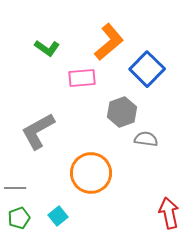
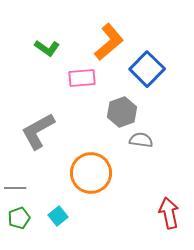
gray semicircle: moved 5 px left, 1 px down
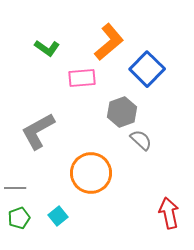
gray semicircle: rotated 35 degrees clockwise
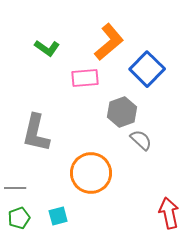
pink rectangle: moved 3 px right
gray L-shape: moved 2 px left, 2 px down; rotated 48 degrees counterclockwise
cyan square: rotated 24 degrees clockwise
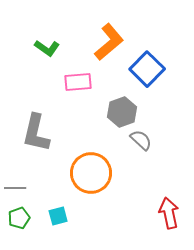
pink rectangle: moved 7 px left, 4 px down
